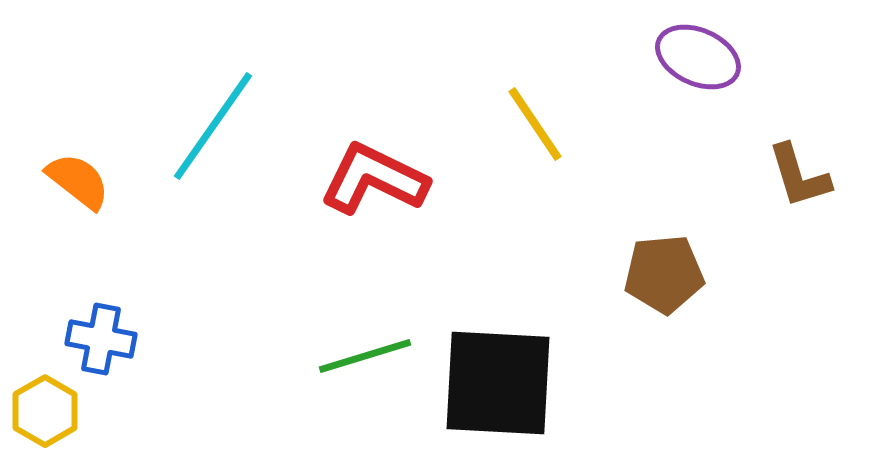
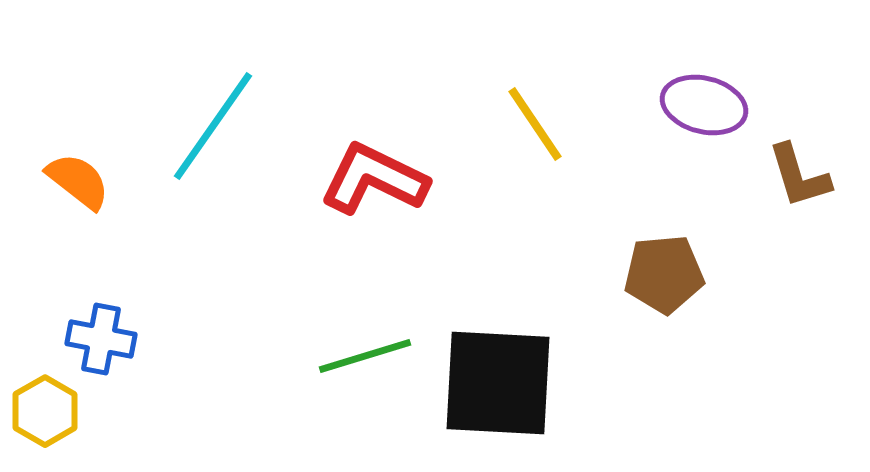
purple ellipse: moved 6 px right, 48 px down; rotated 10 degrees counterclockwise
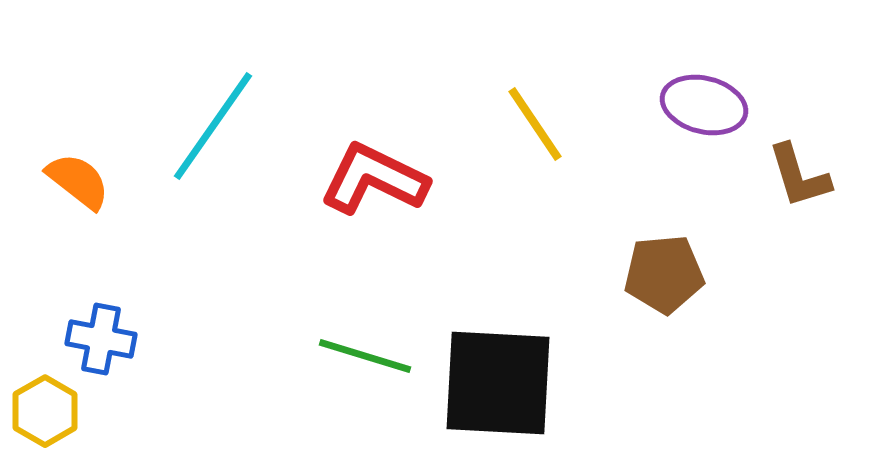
green line: rotated 34 degrees clockwise
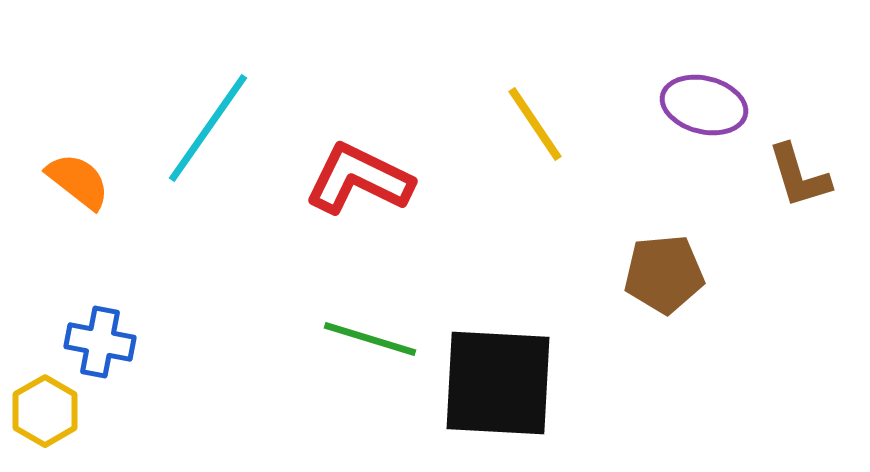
cyan line: moved 5 px left, 2 px down
red L-shape: moved 15 px left
blue cross: moved 1 px left, 3 px down
green line: moved 5 px right, 17 px up
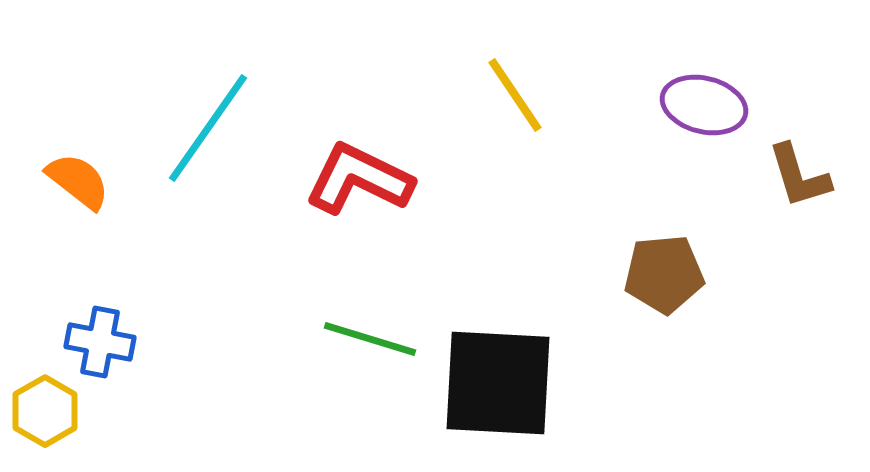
yellow line: moved 20 px left, 29 px up
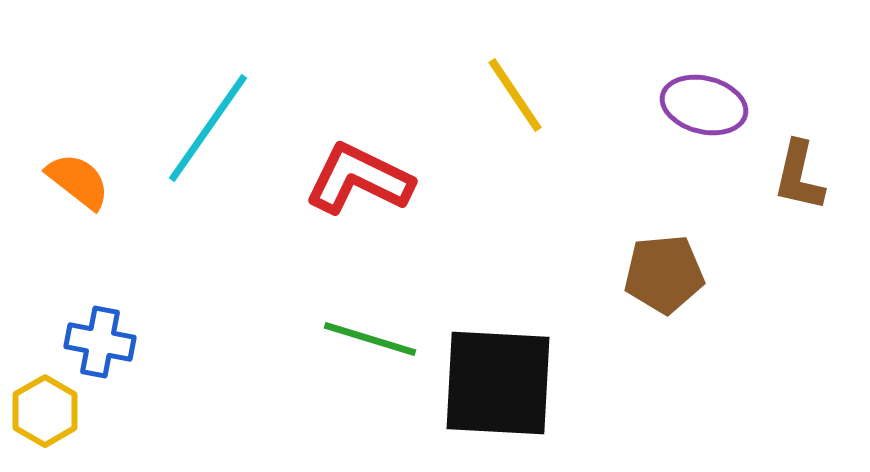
brown L-shape: rotated 30 degrees clockwise
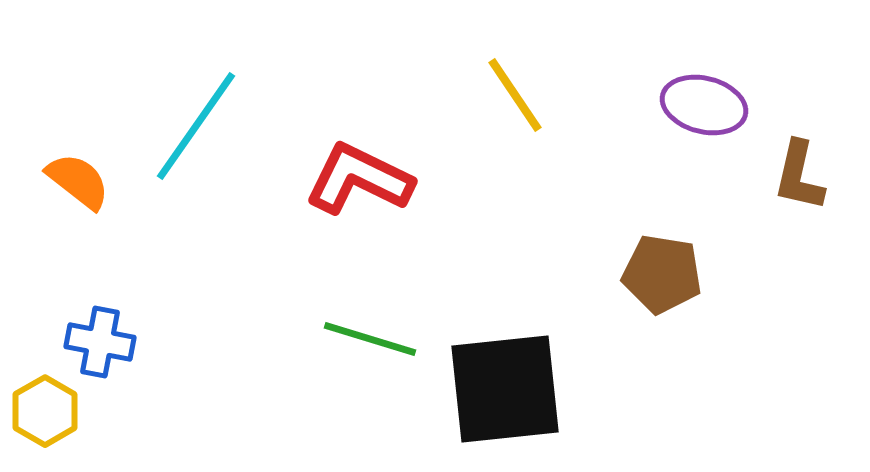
cyan line: moved 12 px left, 2 px up
brown pentagon: moved 2 px left; rotated 14 degrees clockwise
black square: moved 7 px right, 6 px down; rotated 9 degrees counterclockwise
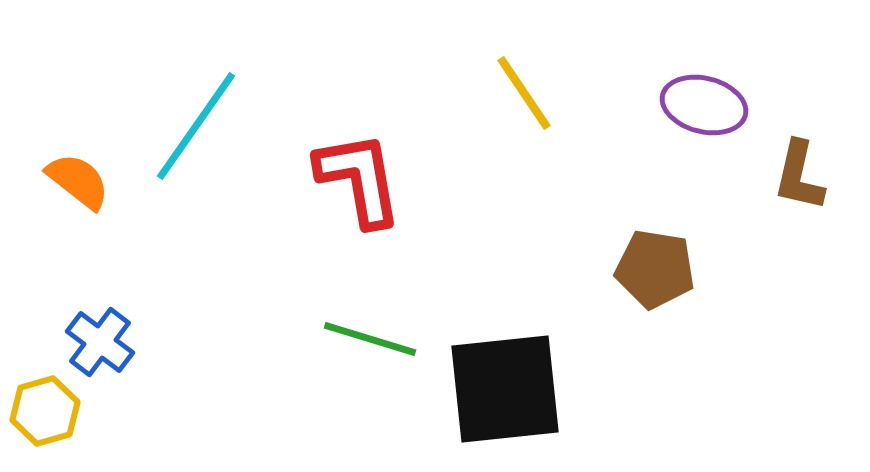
yellow line: moved 9 px right, 2 px up
red L-shape: rotated 54 degrees clockwise
brown pentagon: moved 7 px left, 5 px up
blue cross: rotated 26 degrees clockwise
yellow hexagon: rotated 14 degrees clockwise
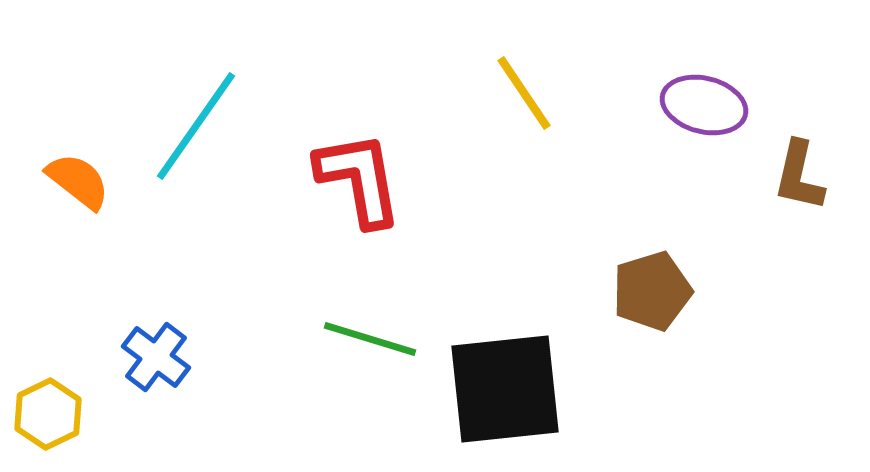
brown pentagon: moved 3 px left, 22 px down; rotated 26 degrees counterclockwise
blue cross: moved 56 px right, 15 px down
yellow hexagon: moved 3 px right, 3 px down; rotated 10 degrees counterclockwise
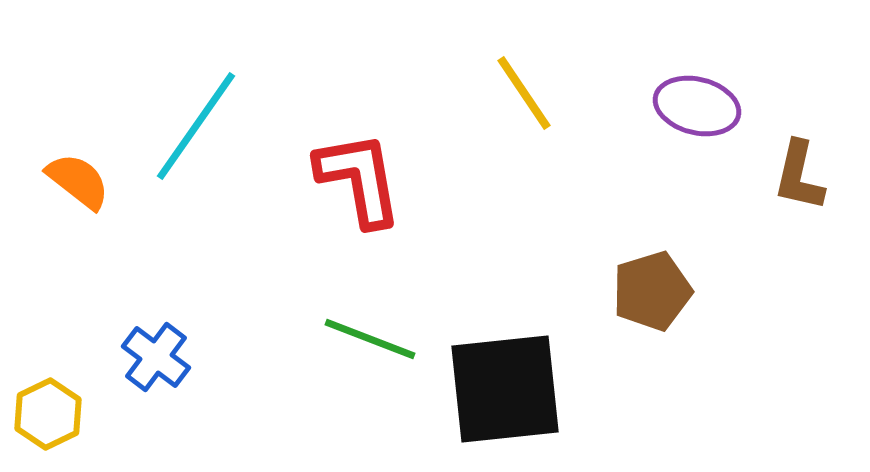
purple ellipse: moved 7 px left, 1 px down
green line: rotated 4 degrees clockwise
